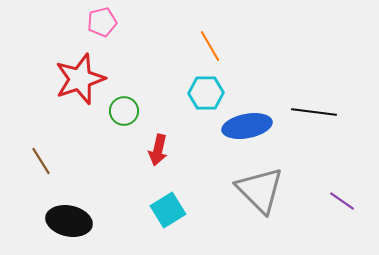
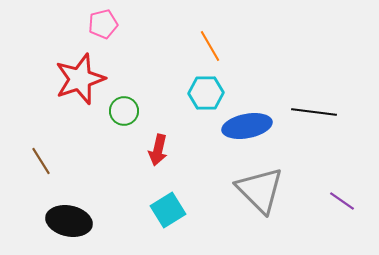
pink pentagon: moved 1 px right, 2 px down
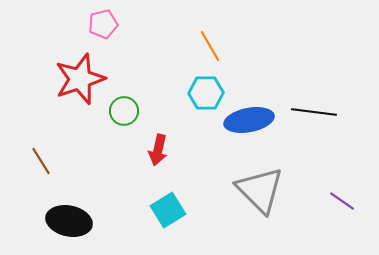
blue ellipse: moved 2 px right, 6 px up
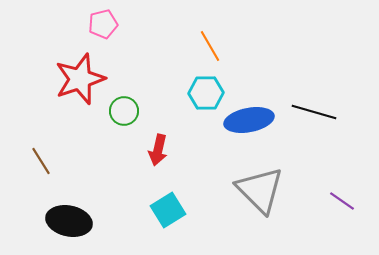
black line: rotated 9 degrees clockwise
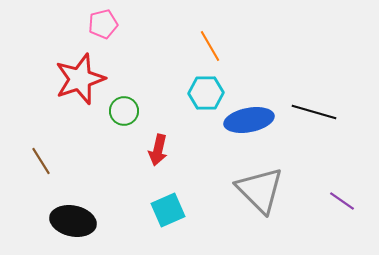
cyan square: rotated 8 degrees clockwise
black ellipse: moved 4 px right
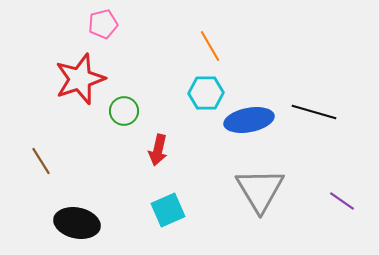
gray triangle: rotated 14 degrees clockwise
black ellipse: moved 4 px right, 2 px down
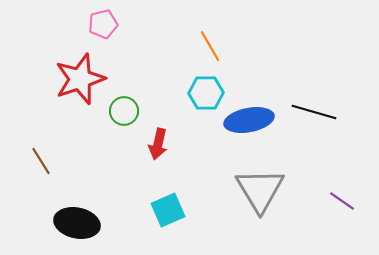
red arrow: moved 6 px up
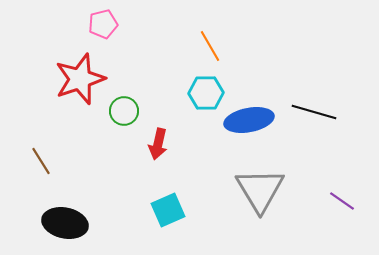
black ellipse: moved 12 px left
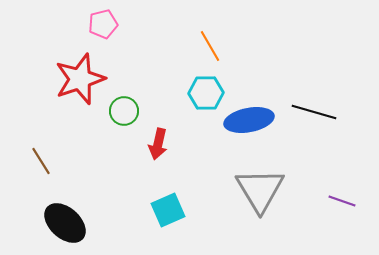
purple line: rotated 16 degrees counterclockwise
black ellipse: rotated 30 degrees clockwise
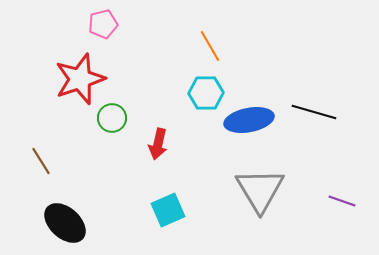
green circle: moved 12 px left, 7 px down
